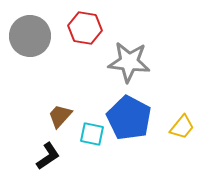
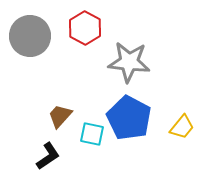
red hexagon: rotated 20 degrees clockwise
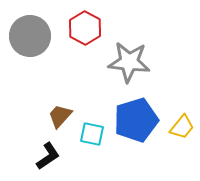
blue pentagon: moved 7 px right, 2 px down; rotated 27 degrees clockwise
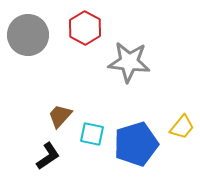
gray circle: moved 2 px left, 1 px up
blue pentagon: moved 24 px down
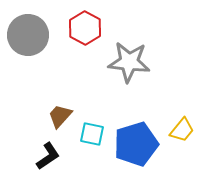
yellow trapezoid: moved 3 px down
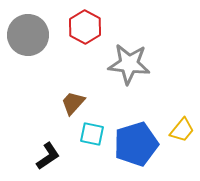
red hexagon: moved 1 px up
gray star: moved 2 px down
brown trapezoid: moved 13 px right, 13 px up
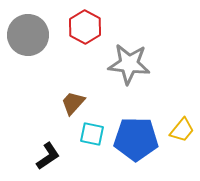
blue pentagon: moved 5 px up; rotated 18 degrees clockwise
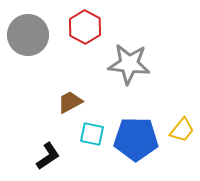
brown trapezoid: moved 3 px left, 1 px up; rotated 20 degrees clockwise
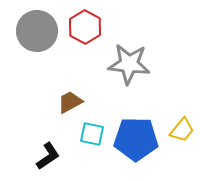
gray circle: moved 9 px right, 4 px up
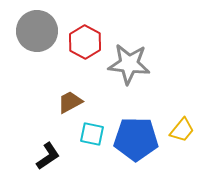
red hexagon: moved 15 px down
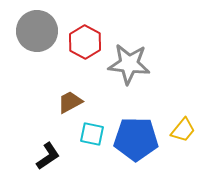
yellow trapezoid: moved 1 px right
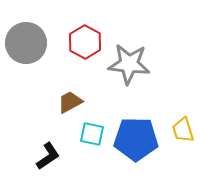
gray circle: moved 11 px left, 12 px down
yellow trapezoid: rotated 124 degrees clockwise
